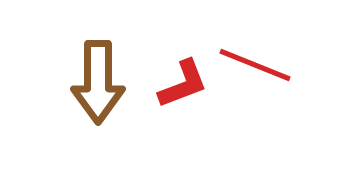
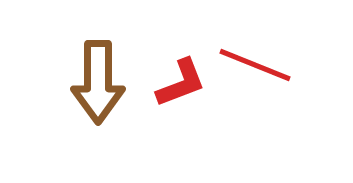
red L-shape: moved 2 px left, 1 px up
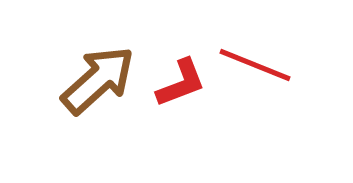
brown arrow: moved 2 px up; rotated 132 degrees counterclockwise
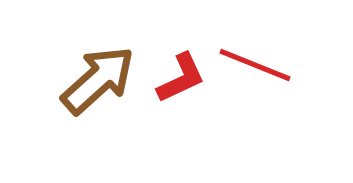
red L-shape: moved 5 px up; rotated 4 degrees counterclockwise
